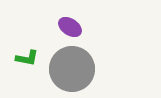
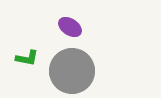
gray circle: moved 2 px down
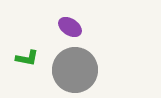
gray circle: moved 3 px right, 1 px up
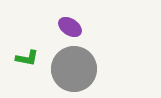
gray circle: moved 1 px left, 1 px up
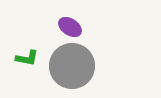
gray circle: moved 2 px left, 3 px up
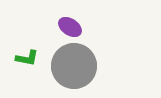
gray circle: moved 2 px right
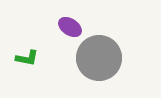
gray circle: moved 25 px right, 8 px up
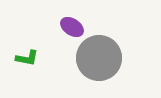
purple ellipse: moved 2 px right
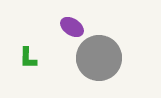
green L-shape: moved 1 px right; rotated 80 degrees clockwise
